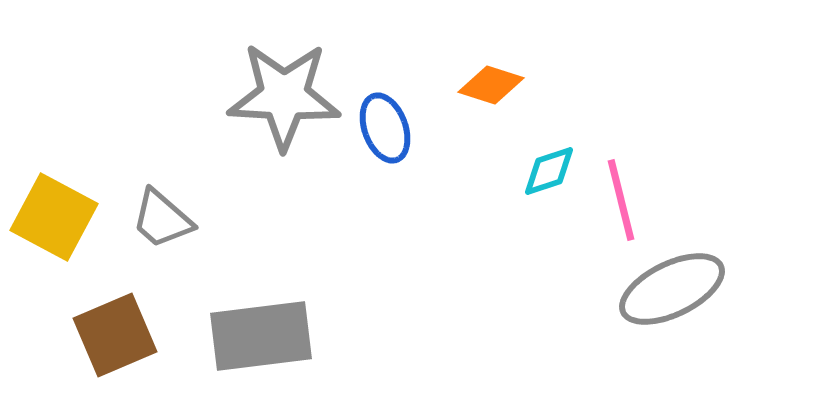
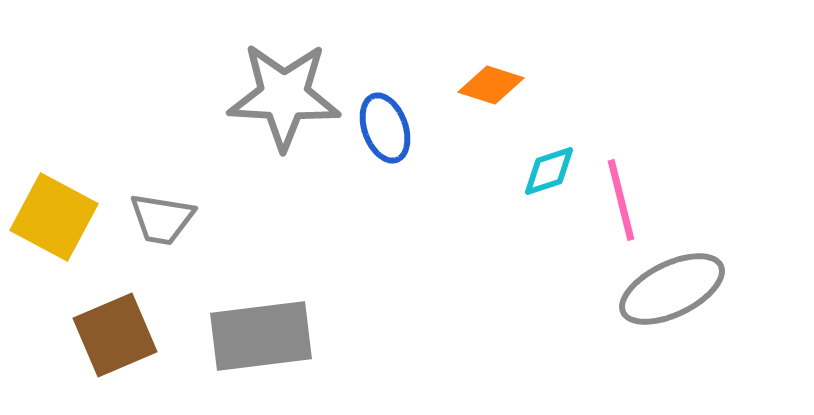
gray trapezoid: rotated 32 degrees counterclockwise
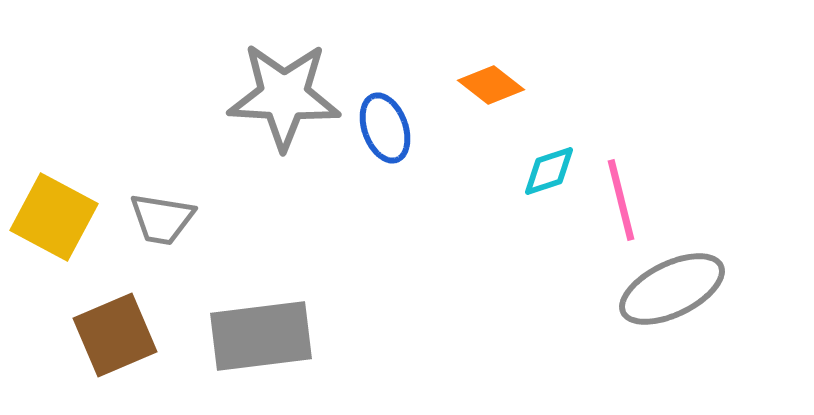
orange diamond: rotated 20 degrees clockwise
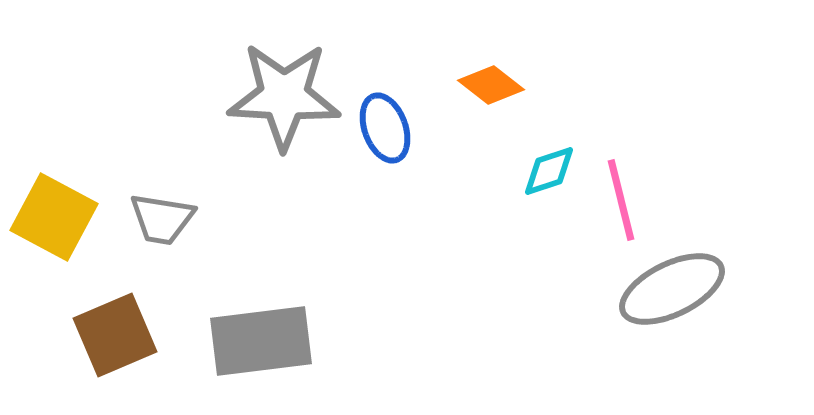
gray rectangle: moved 5 px down
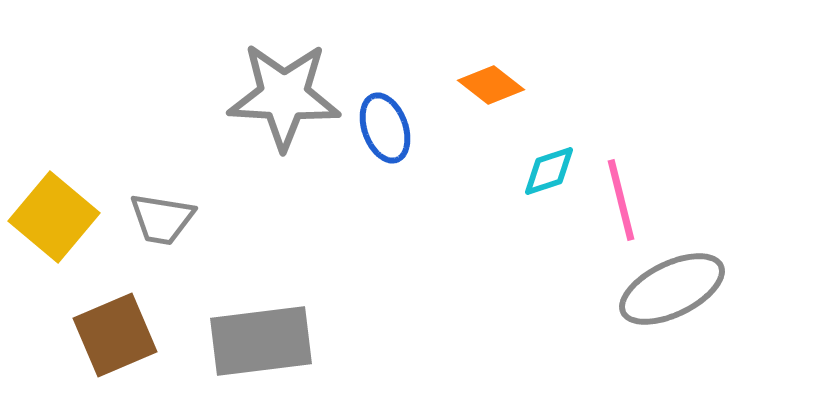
yellow square: rotated 12 degrees clockwise
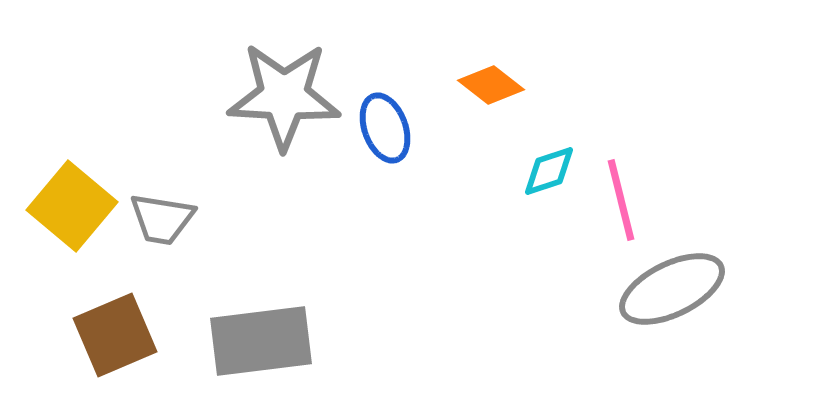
yellow square: moved 18 px right, 11 px up
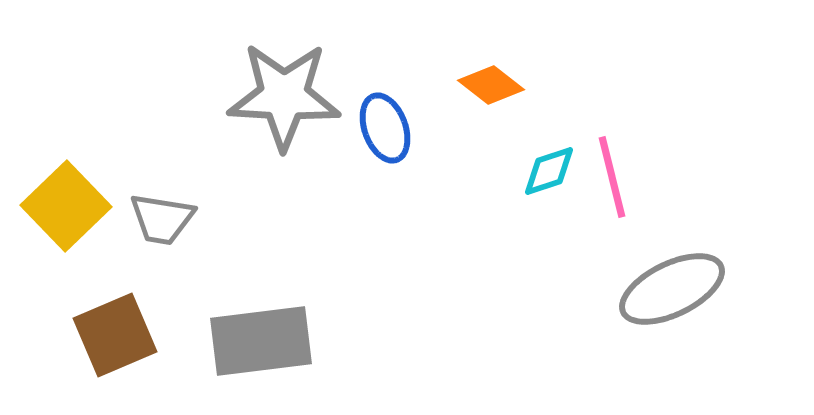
pink line: moved 9 px left, 23 px up
yellow square: moved 6 px left; rotated 6 degrees clockwise
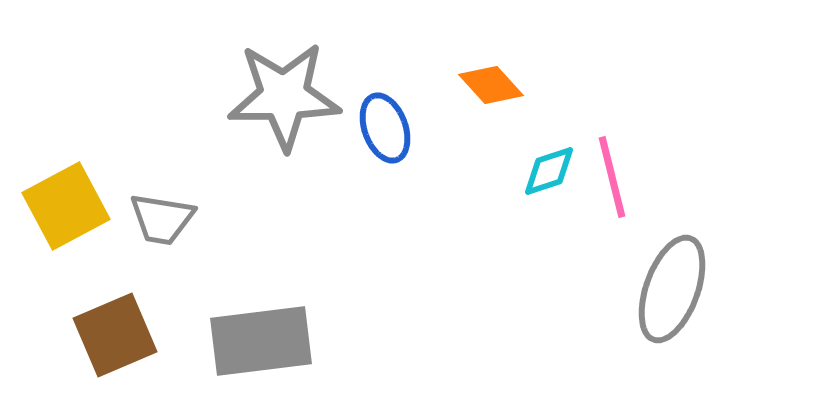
orange diamond: rotated 10 degrees clockwise
gray star: rotated 4 degrees counterclockwise
yellow square: rotated 16 degrees clockwise
gray ellipse: rotated 44 degrees counterclockwise
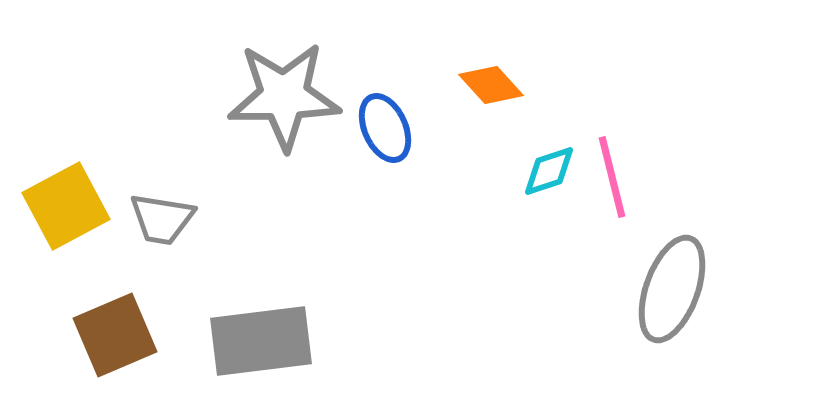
blue ellipse: rotated 4 degrees counterclockwise
